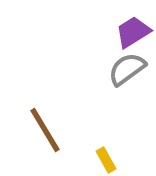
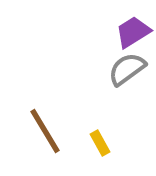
brown line: moved 1 px down
yellow rectangle: moved 6 px left, 17 px up
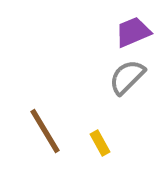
purple trapezoid: rotated 9 degrees clockwise
gray semicircle: moved 8 px down; rotated 9 degrees counterclockwise
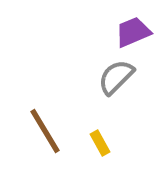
gray semicircle: moved 11 px left
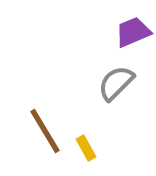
gray semicircle: moved 6 px down
yellow rectangle: moved 14 px left, 5 px down
